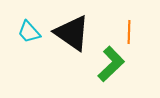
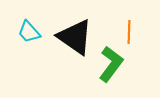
black triangle: moved 3 px right, 4 px down
green L-shape: rotated 9 degrees counterclockwise
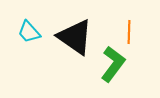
green L-shape: moved 2 px right
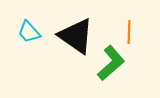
black triangle: moved 1 px right, 1 px up
green L-shape: moved 2 px left, 1 px up; rotated 12 degrees clockwise
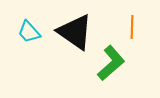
orange line: moved 3 px right, 5 px up
black triangle: moved 1 px left, 4 px up
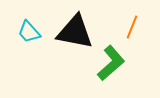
orange line: rotated 20 degrees clockwise
black triangle: rotated 24 degrees counterclockwise
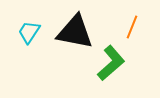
cyan trapezoid: rotated 75 degrees clockwise
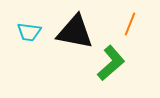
orange line: moved 2 px left, 3 px up
cyan trapezoid: rotated 115 degrees counterclockwise
